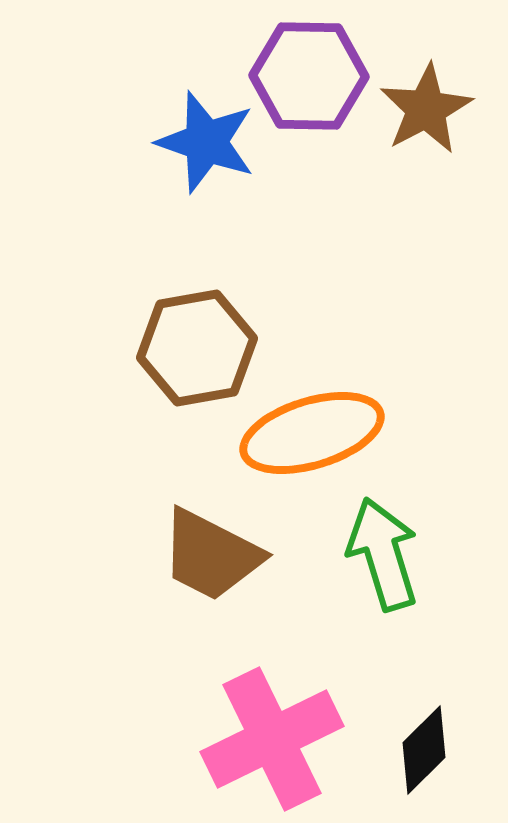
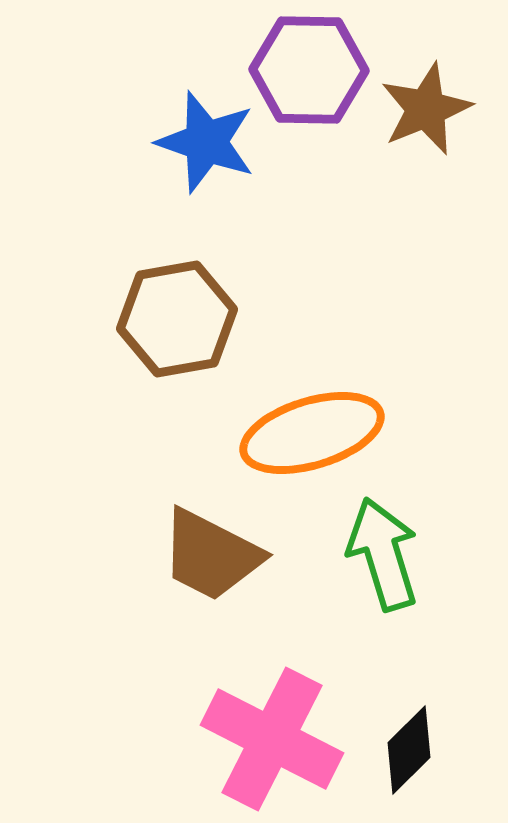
purple hexagon: moved 6 px up
brown star: rotated 6 degrees clockwise
brown hexagon: moved 20 px left, 29 px up
pink cross: rotated 37 degrees counterclockwise
black diamond: moved 15 px left
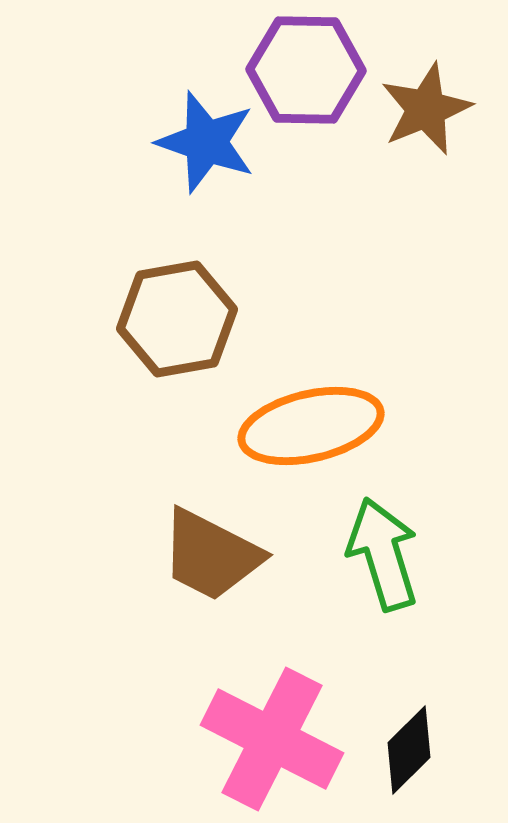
purple hexagon: moved 3 px left
orange ellipse: moved 1 px left, 7 px up; rotated 4 degrees clockwise
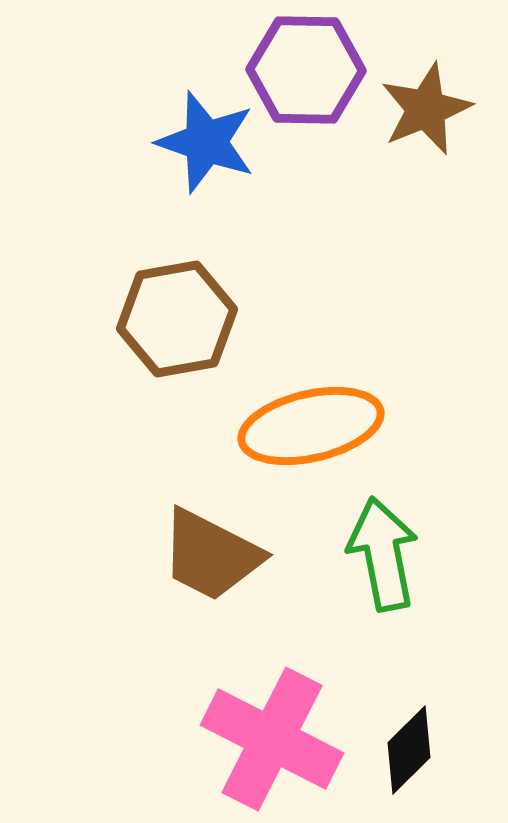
green arrow: rotated 6 degrees clockwise
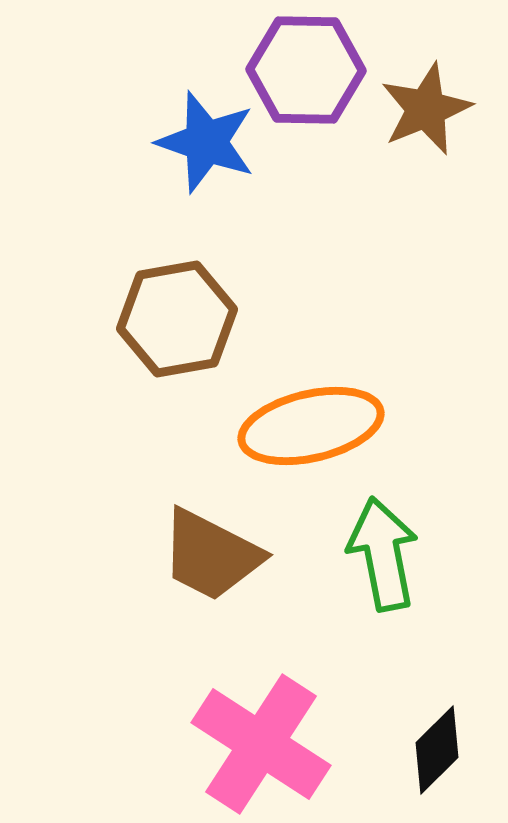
pink cross: moved 11 px left, 5 px down; rotated 6 degrees clockwise
black diamond: moved 28 px right
